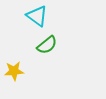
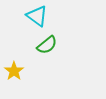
yellow star: rotated 30 degrees counterclockwise
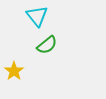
cyan triangle: rotated 15 degrees clockwise
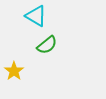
cyan triangle: moved 1 px left; rotated 20 degrees counterclockwise
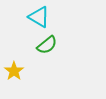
cyan triangle: moved 3 px right, 1 px down
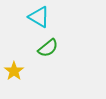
green semicircle: moved 1 px right, 3 px down
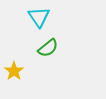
cyan triangle: rotated 25 degrees clockwise
